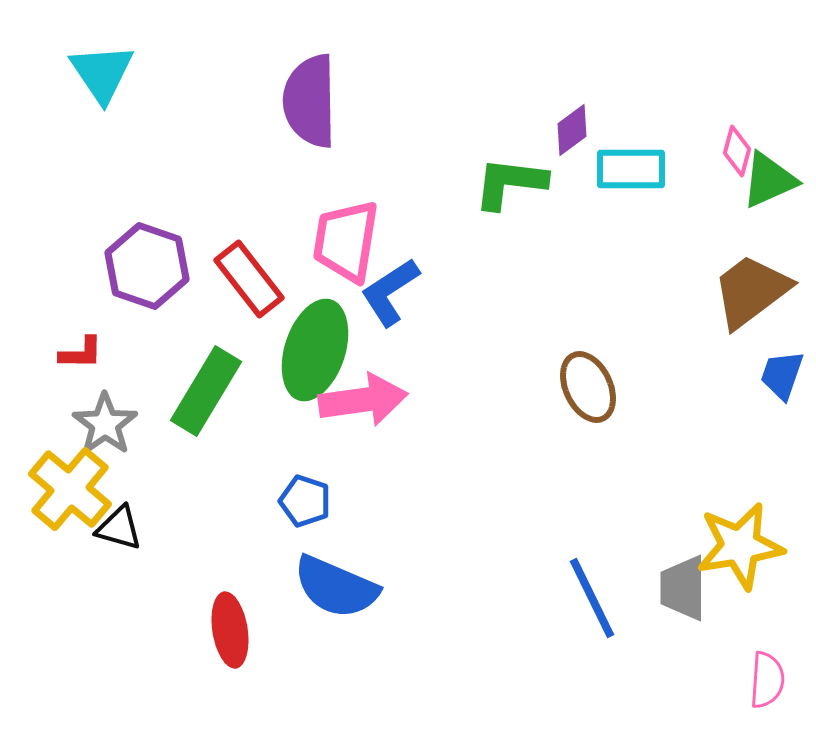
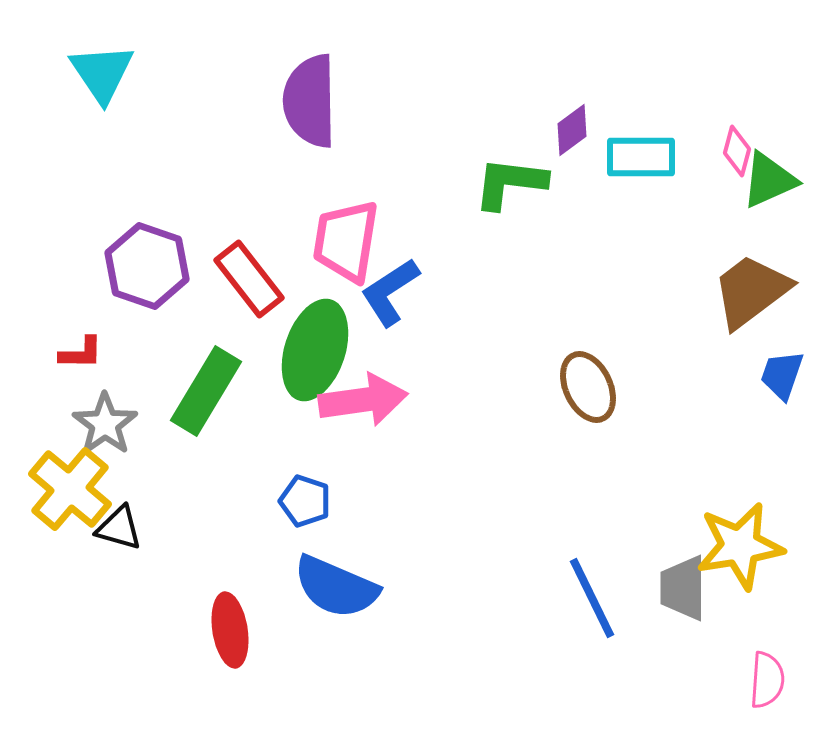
cyan rectangle: moved 10 px right, 12 px up
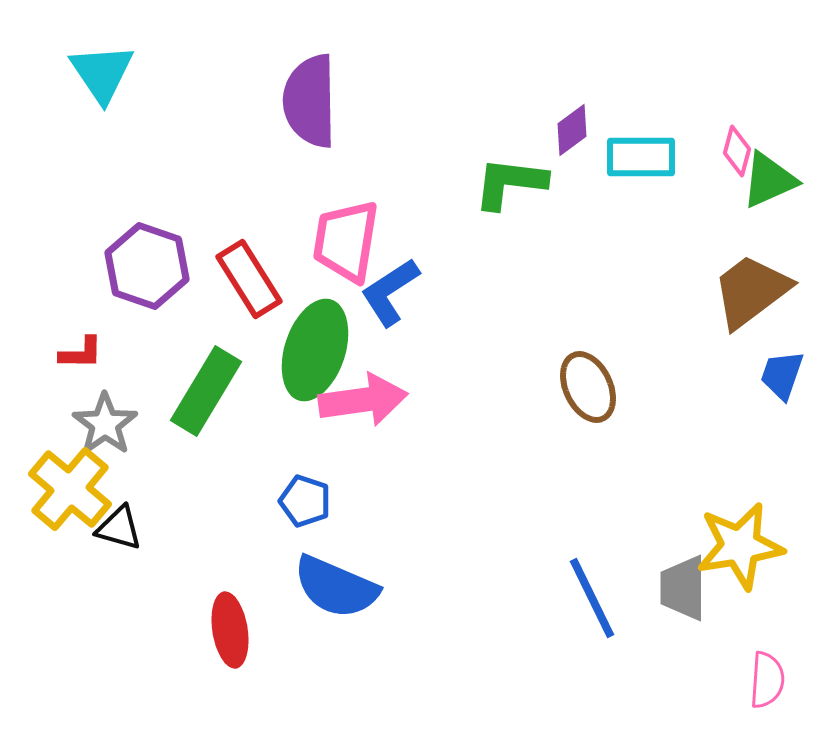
red rectangle: rotated 6 degrees clockwise
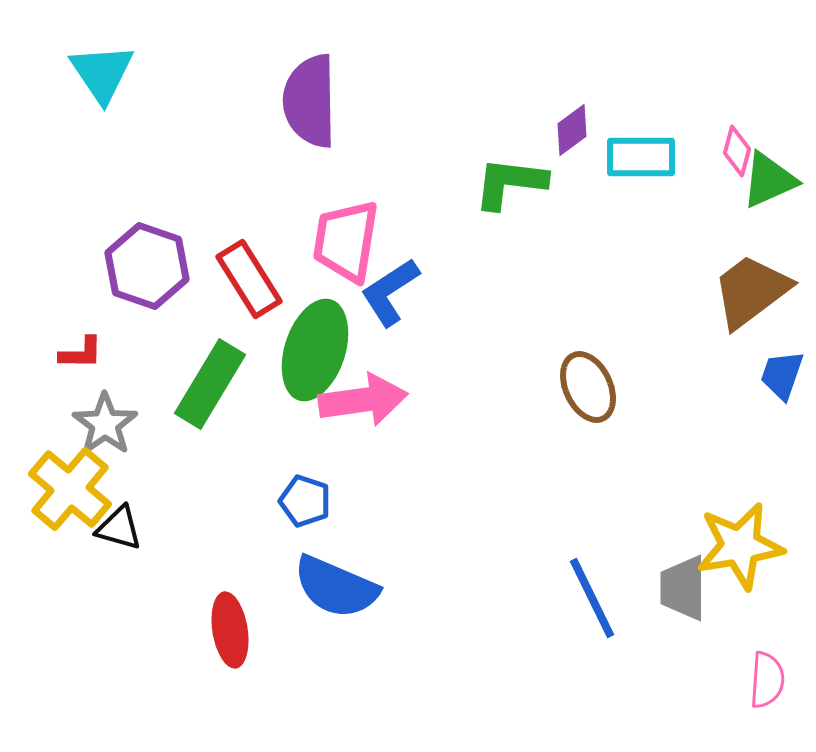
green rectangle: moved 4 px right, 7 px up
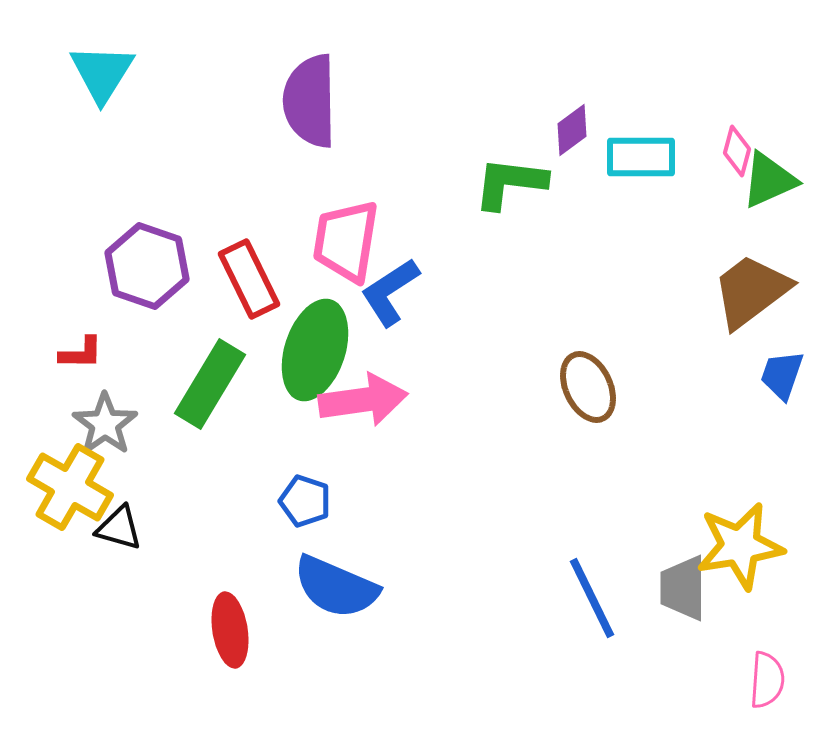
cyan triangle: rotated 6 degrees clockwise
red rectangle: rotated 6 degrees clockwise
yellow cross: moved 2 px up; rotated 10 degrees counterclockwise
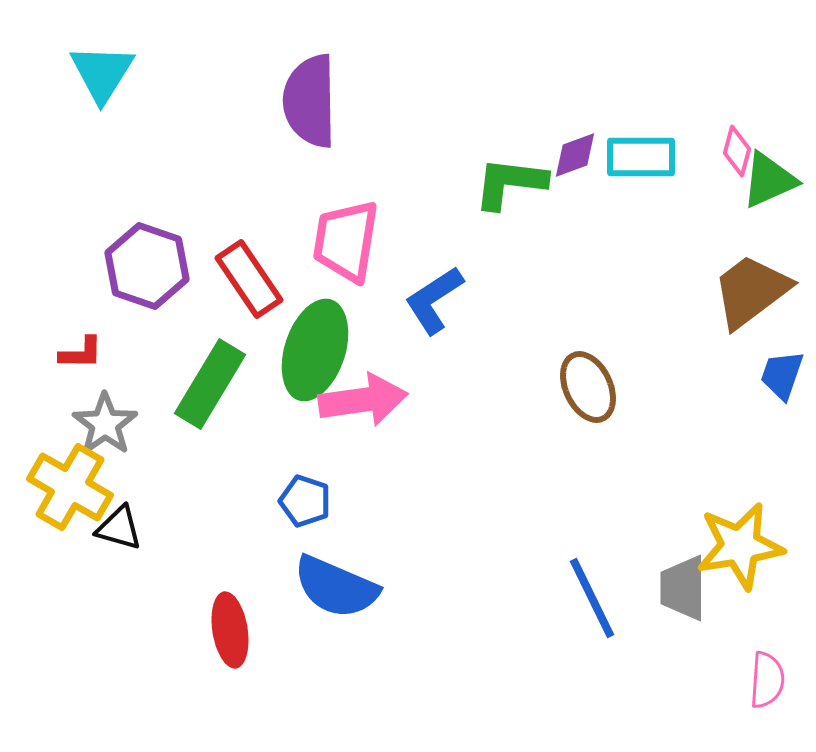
purple diamond: moved 3 px right, 25 px down; rotated 16 degrees clockwise
red rectangle: rotated 8 degrees counterclockwise
blue L-shape: moved 44 px right, 8 px down
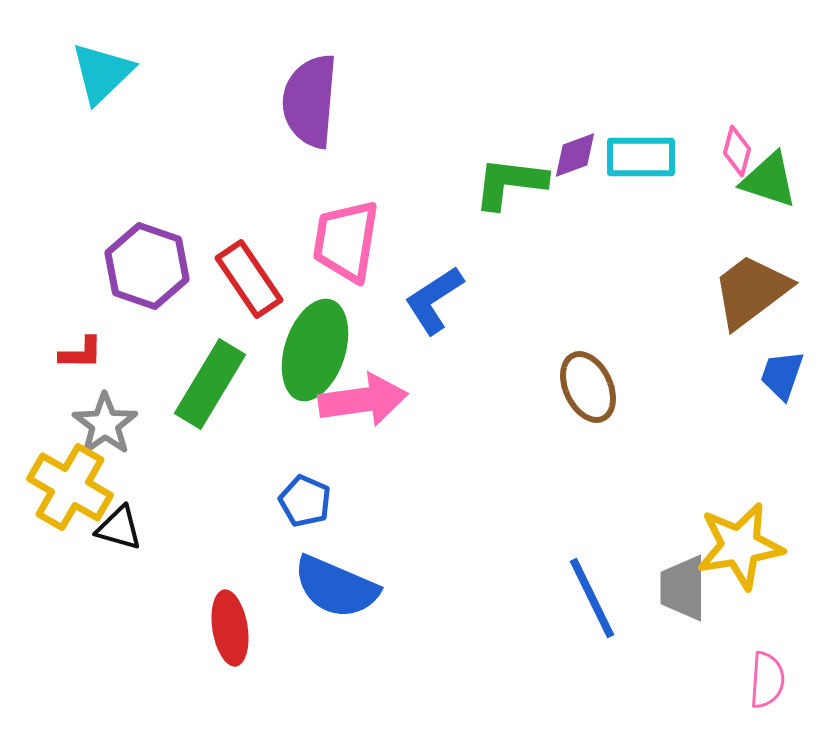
cyan triangle: rotated 14 degrees clockwise
purple semicircle: rotated 6 degrees clockwise
green triangle: rotated 42 degrees clockwise
blue pentagon: rotated 6 degrees clockwise
red ellipse: moved 2 px up
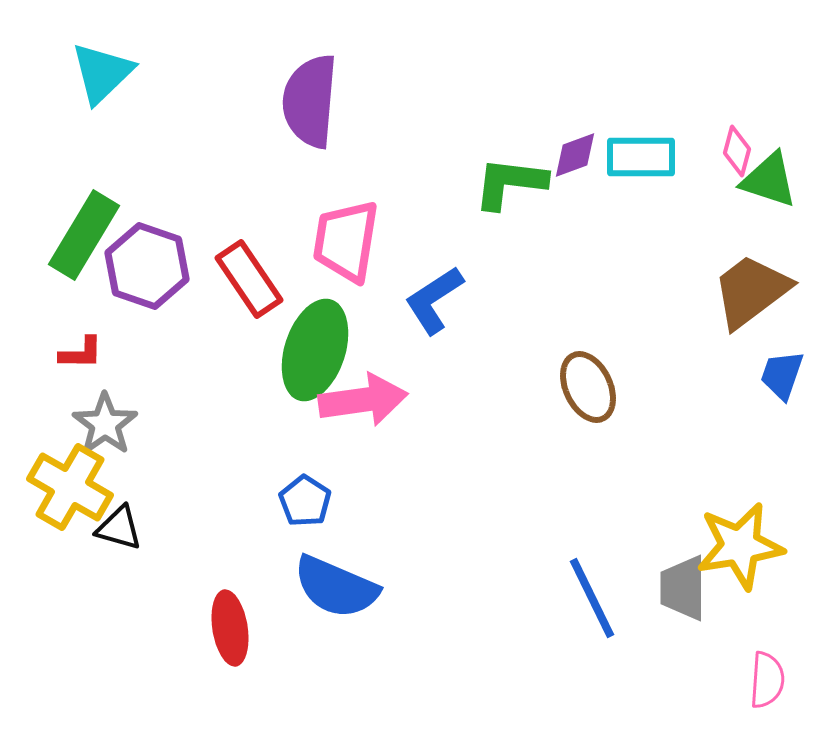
green rectangle: moved 126 px left, 149 px up
blue pentagon: rotated 9 degrees clockwise
